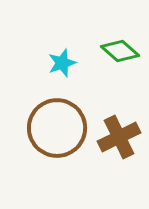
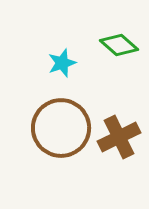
green diamond: moved 1 px left, 6 px up
brown circle: moved 4 px right
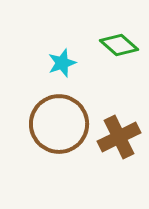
brown circle: moved 2 px left, 4 px up
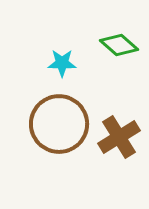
cyan star: rotated 20 degrees clockwise
brown cross: rotated 6 degrees counterclockwise
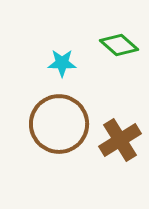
brown cross: moved 1 px right, 3 px down
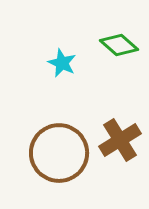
cyan star: rotated 24 degrees clockwise
brown circle: moved 29 px down
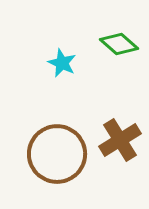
green diamond: moved 1 px up
brown circle: moved 2 px left, 1 px down
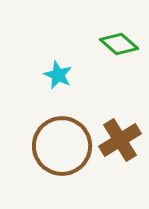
cyan star: moved 4 px left, 12 px down
brown circle: moved 5 px right, 8 px up
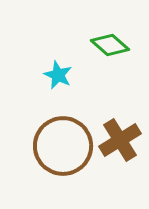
green diamond: moved 9 px left, 1 px down
brown circle: moved 1 px right
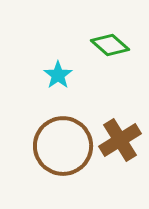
cyan star: rotated 12 degrees clockwise
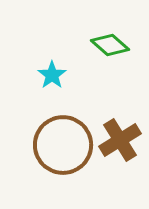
cyan star: moved 6 px left
brown circle: moved 1 px up
